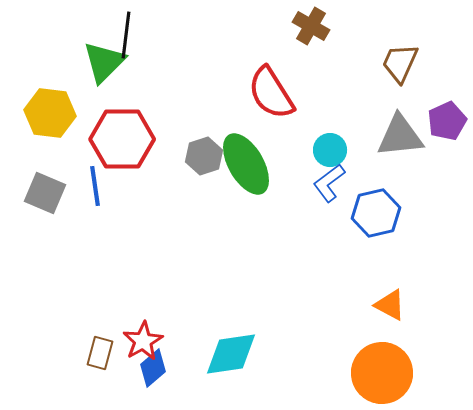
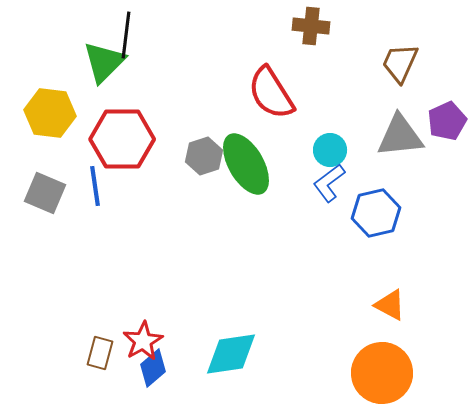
brown cross: rotated 24 degrees counterclockwise
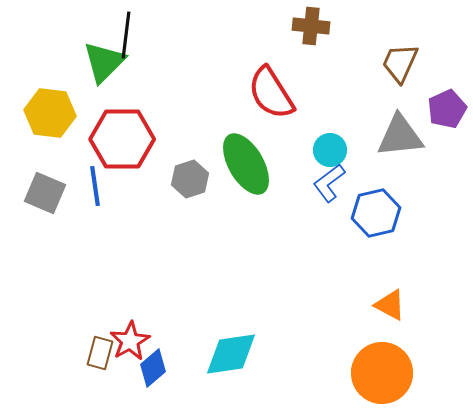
purple pentagon: moved 12 px up
gray hexagon: moved 14 px left, 23 px down
red star: moved 13 px left
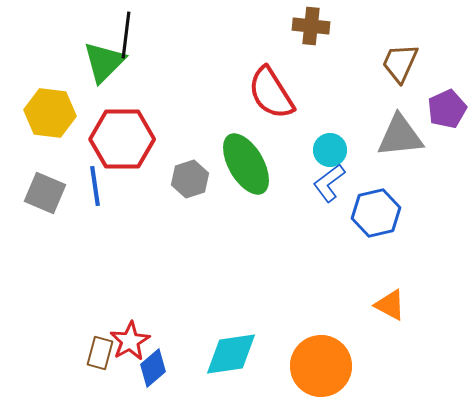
orange circle: moved 61 px left, 7 px up
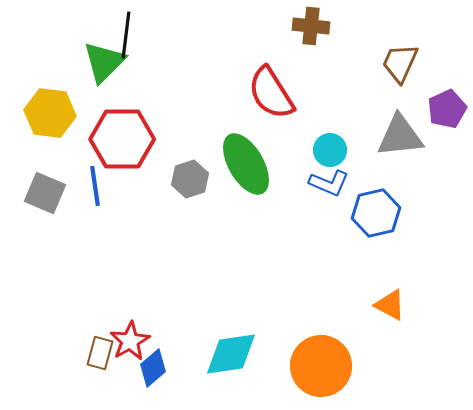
blue L-shape: rotated 120 degrees counterclockwise
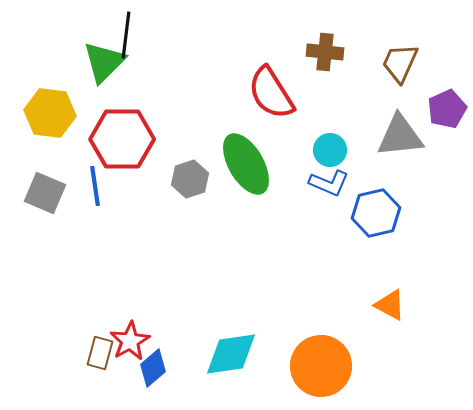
brown cross: moved 14 px right, 26 px down
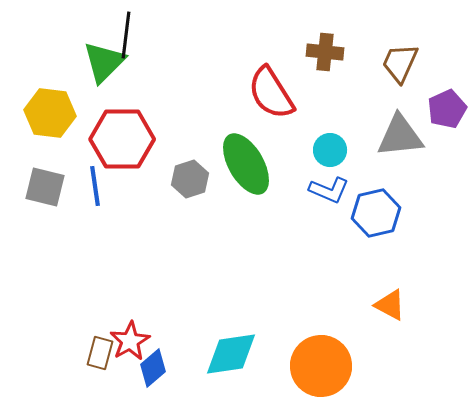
blue L-shape: moved 7 px down
gray square: moved 6 px up; rotated 9 degrees counterclockwise
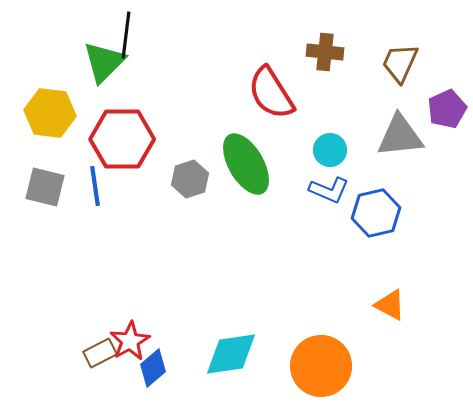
brown rectangle: rotated 48 degrees clockwise
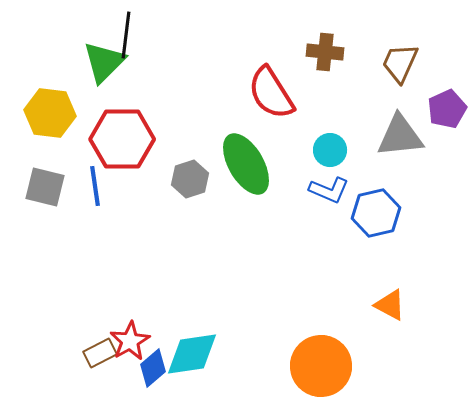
cyan diamond: moved 39 px left
